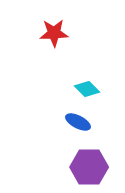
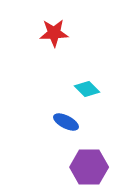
blue ellipse: moved 12 px left
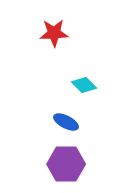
cyan diamond: moved 3 px left, 4 px up
purple hexagon: moved 23 px left, 3 px up
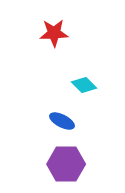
blue ellipse: moved 4 px left, 1 px up
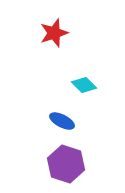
red star: rotated 16 degrees counterclockwise
purple hexagon: rotated 18 degrees clockwise
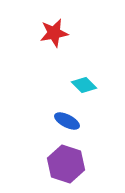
red star: rotated 8 degrees clockwise
blue ellipse: moved 5 px right
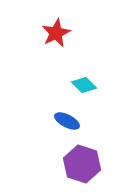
red star: moved 2 px right; rotated 16 degrees counterclockwise
purple hexagon: moved 16 px right
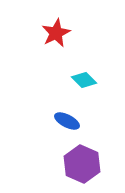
cyan diamond: moved 5 px up
purple hexagon: rotated 6 degrees clockwise
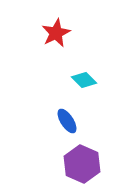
blue ellipse: rotated 30 degrees clockwise
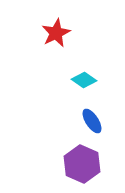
cyan diamond: rotated 10 degrees counterclockwise
blue ellipse: moved 25 px right
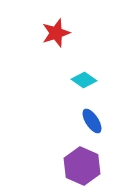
red star: rotated 8 degrees clockwise
purple hexagon: moved 2 px down
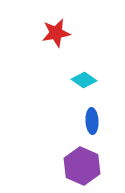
red star: rotated 8 degrees clockwise
blue ellipse: rotated 30 degrees clockwise
